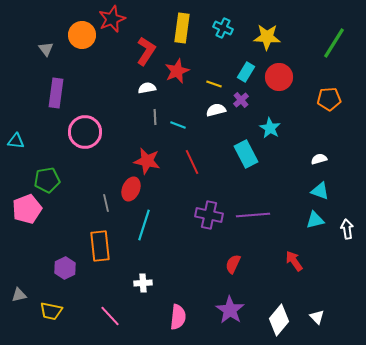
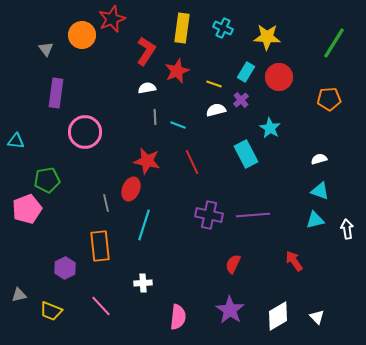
yellow trapezoid at (51, 311): rotated 10 degrees clockwise
pink line at (110, 316): moved 9 px left, 10 px up
white diamond at (279, 320): moved 1 px left, 4 px up; rotated 20 degrees clockwise
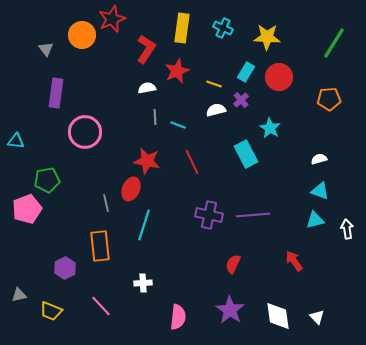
red L-shape at (146, 51): moved 2 px up
white diamond at (278, 316): rotated 68 degrees counterclockwise
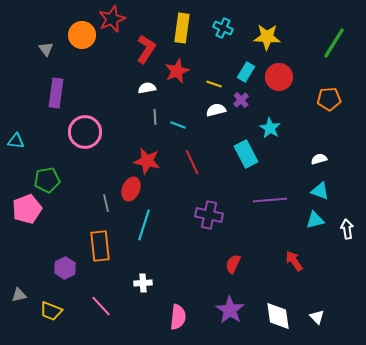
purple line at (253, 215): moved 17 px right, 15 px up
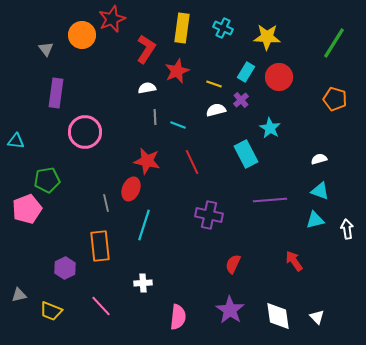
orange pentagon at (329, 99): moved 6 px right; rotated 20 degrees clockwise
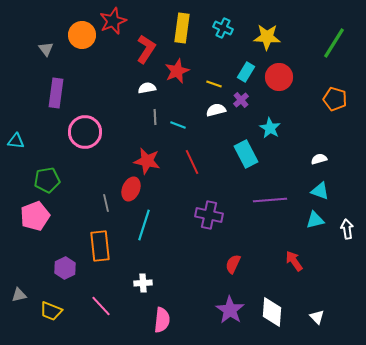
red star at (112, 19): moved 1 px right, 2 px down
pink pentagon at (27, 209): moved 8 px right, 7 px down
white diamond at (278, 316): moved 6 px left, 4 px up; rotated 12 degrees clockwise
pink semicircle at (178, 317): moved 16 px left, 3 px down
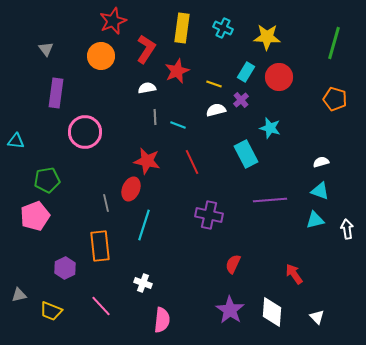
orange circle at (82, 35): moved 19 px right, 21 px down
green line at (334, 43): rotated 16 degrees counterclockwise
cyan star at (270, 128): rotated 15 degrees counterclockwise
white semicircle at (319, 159): moved 2 px right, 3 px down
red arrow at (294, 261): moved 13 px down
white cross at (143, 283): rotated 24 degrees clockwise
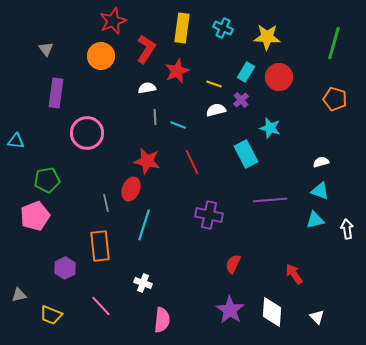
pink circle at (85, 132): moved 2 px right, 1 px down
yellow trapezoid at (51, 311): moved 4 px down
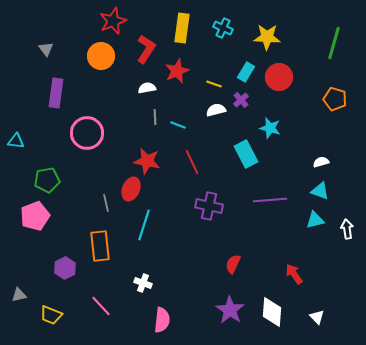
purple cross at (209, 215): moved 9 px up
